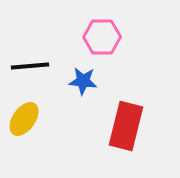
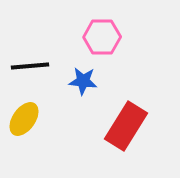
red rectangle: rotated 18 degrees clockwise
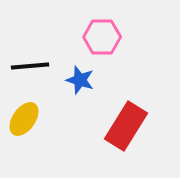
blue star: moved 3 px left, 1 px up; rotated 12 degrees clockwise
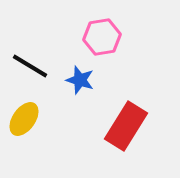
pink hexagon: rotated 9 degrees counterclockwise
black line: rotated 36 degrees clockwise
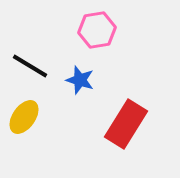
pink hexagon: moved 5 px left, 7 px up
yellow ellipse: moved 2 px up
red rectangle: moved 2 px up
